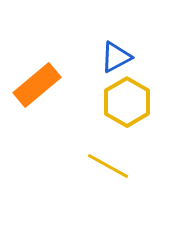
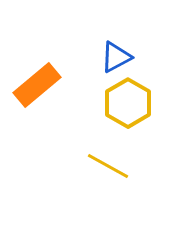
yellow hexagon: moved 1 px right, 1 px down
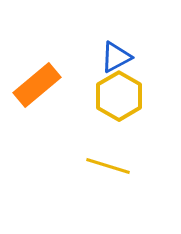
yellow hexagon: moved 9 px left, 7 px up
yellow line: rotated 12 degrees counterclockwise
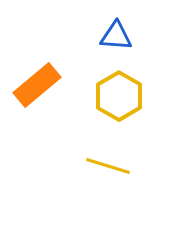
blue triangle: moved 21 px up; rotated 32 degrees clockwise
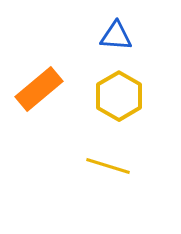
orange rectangle: moved 2 px right, 4 px down
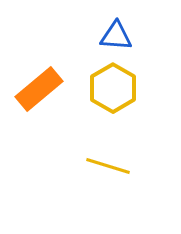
yellow hexagon: moved 6 px left, 8 px up
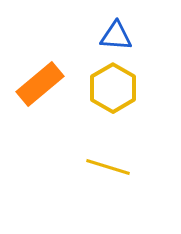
orange rectangle: moved 1 px right, 5 px up
yellow line: moved 1 px down
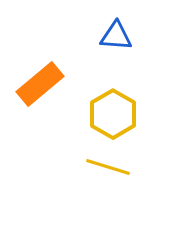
yellow hexagon: moved 26 px down
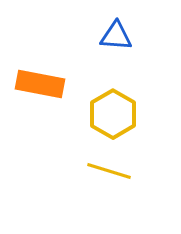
orange rectangle: rotated 51 degrees clockwise
yellow line: moved 1 px right, 4 px down
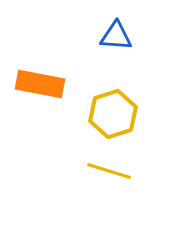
yellow hexagon: rotated 12 degrees clockwise
